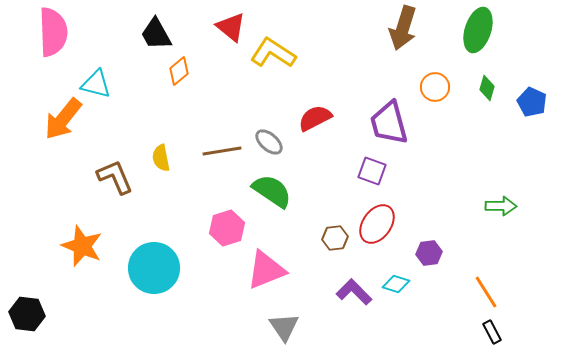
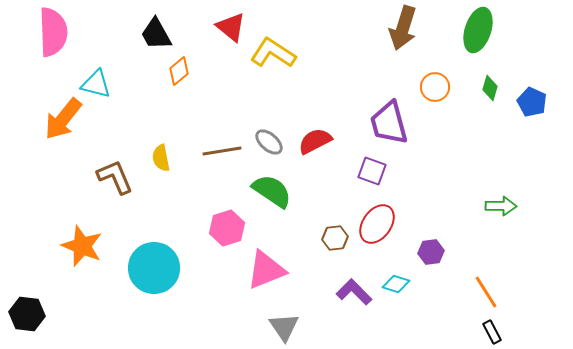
green diamond: moved 3 px right
red semicircle: moved 23 px down
purple hexagon: moved 2 px right, 1 px up
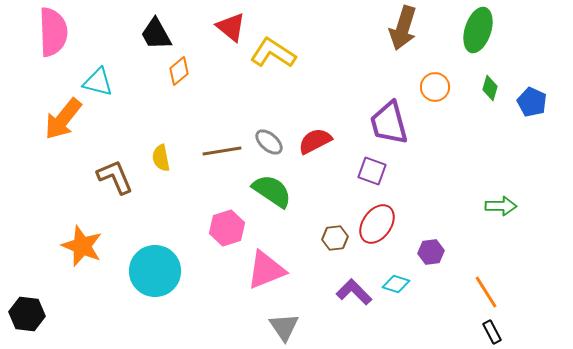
cyan triangle: moved 2 px right, 2 px up
cyan circle: moved 1 px right, 3 px down
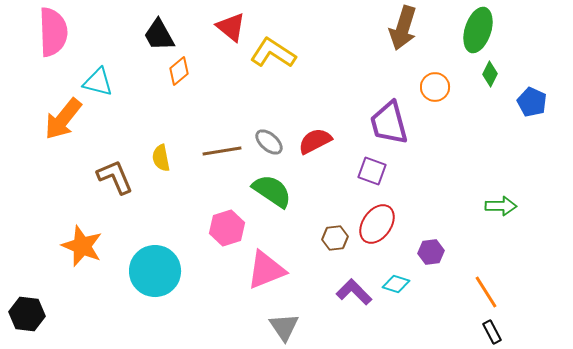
black trapezoid: moved 3 px right, 1 px down
green diamond: moved 14 px up; rotated 10 degrees clockwise
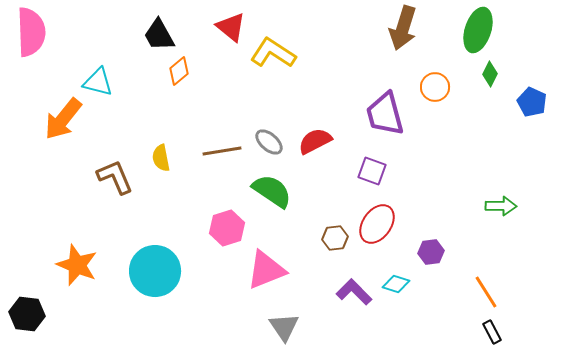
pink semicircle: moved 22 px left
purple trapezoid: moved 4 px left, 9 px up
orange star: moved 5 px left, 19 px down
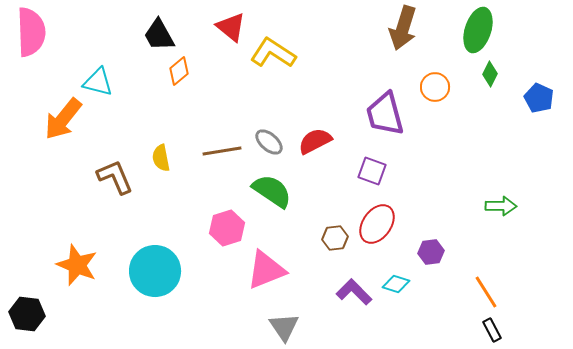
blue pentagon: moved 7 px right, 4 px up
black rectangle: moved 2 px up
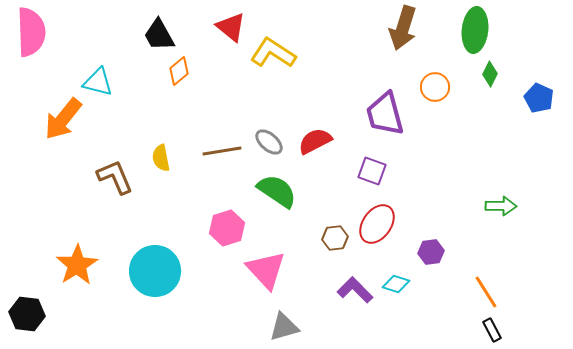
green ellipse: moved 3 px left; rotated 12 degrees counterclockwise
green semicircle: moved 5 px right
orange star: rotated 18 degrees clockwise
pink triangle: rotated 51 degrees counterclockwise
purple L-shape: moved 1 px right, 2 px up
gray triangle: rotated 48 degrees clockwise
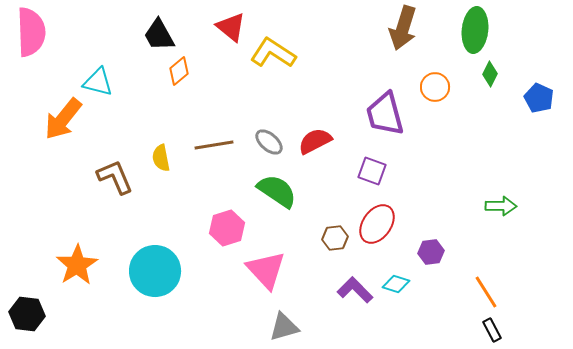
brown line: moved 8 px left, 6 px up
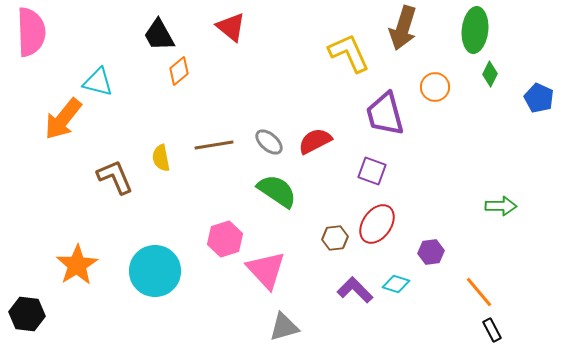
yellow L-shape: moved 76 px right; rotated 33 degrees clockwise
pink hexagon: moved 2 px left, 11 px down
orange line: moved 7 px left; rotated 8 degrees counterclockwise
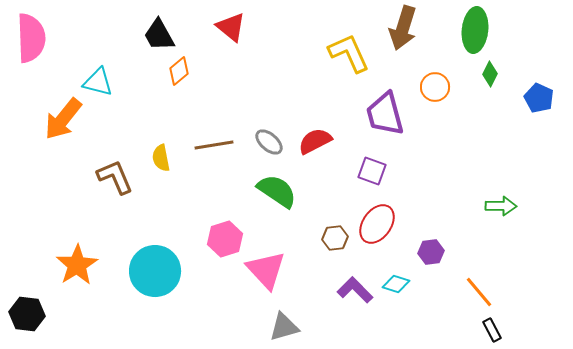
pink semicircle: moved 6 px down
